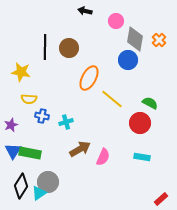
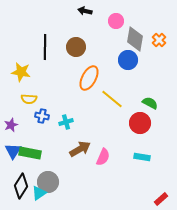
brown circle: moved 7 px right, 1 px up
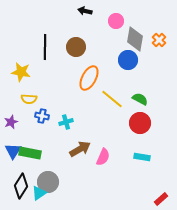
green semicircle: moved 10 px left, 4 px up
purple star: moved 3 px up
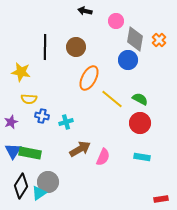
red rectangle: rotated 32 degrees clockwise
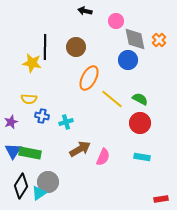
gray diamond: rotated 20 degrees counterclockwise
yellow star: moved 11 px right, 9 px up
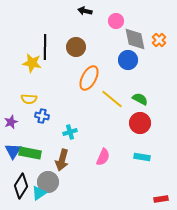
cyan cross: moved 4 px right, 10 px down
brown arrow: moved 18 px left, 11 px down; rotated 135 degrees clockwise
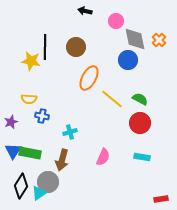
yellow star: moved 1 px left, 2 px up
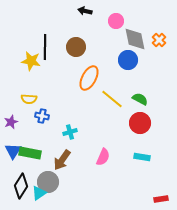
brown arrow: rotated 20 degrees clockwise
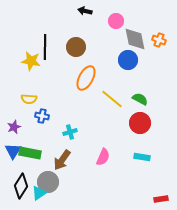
orange cross: rotated 24 degrees counterclockwise
orange ellipse: moved 3 px left
purple star: moved 3 px right, 5 px down
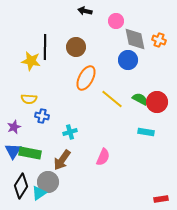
red circle: moved 17 px right, 21 px up
cyan rectangle: moved 4 px right, 25 px up
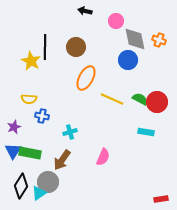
yellow star: rotated 18 degrees clockwise
yellow line: rotated 15 degrees counterclockwise
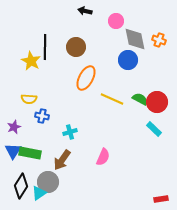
cyan rectangle: moved 8 px right, 3 px up; rotated 35 degrees clockwise
